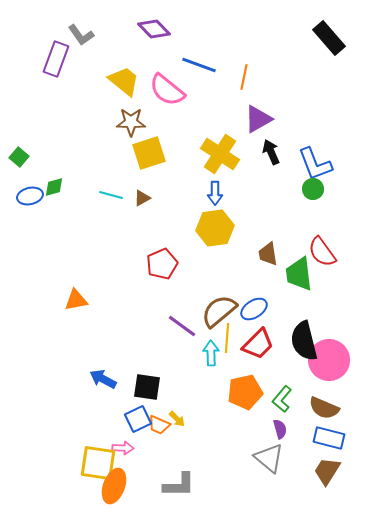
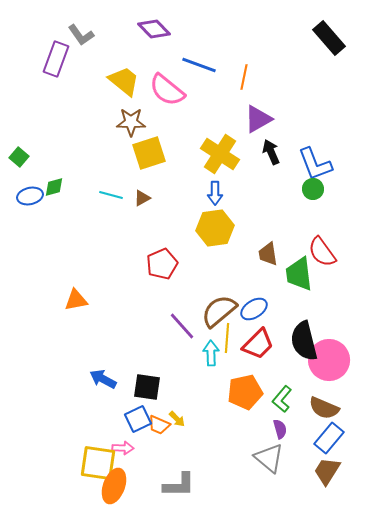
purple line at (182, 326): rotated 12 degrees clockwise
blue rectangle at (329, 438): rotated 64 degrees counterclockwise
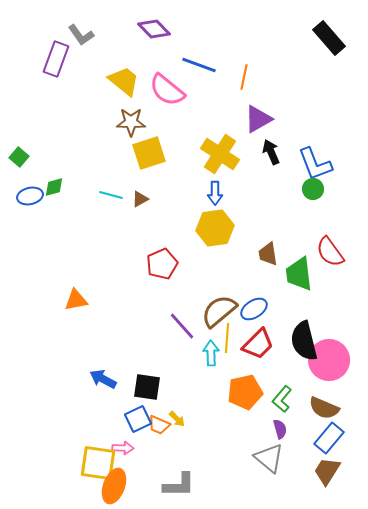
brown triangle at (142, 198): moved 2 px left, 1 px down
red semicircle at (322, 252): moved 8 px right
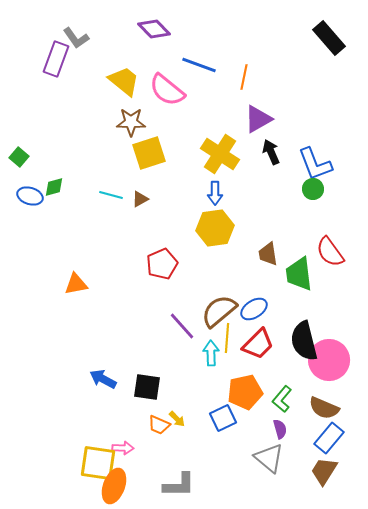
gray L-shape at (81, 35): moved 5 px left, 3 px down
blue ellipse at (30, 196): rotated 30 degrees clockwise
orange triangle at (76, 300): moved 16 px up
blue square at (138, 419): moved 85 px right, 1 px up
brown trapezoid at (327, 471): moved 3 px left
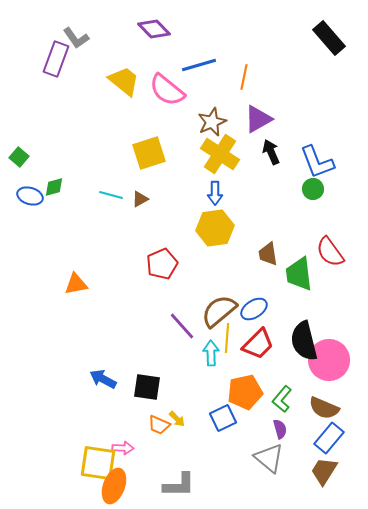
blue line at (199, 65): rotated 36 degrees counterclockwise
brown star at (131, 122): moved 81 px right; rotated 24 degrees counterclockwise
blue L-shape at (315, 164): moved 2 px right, 2 px up
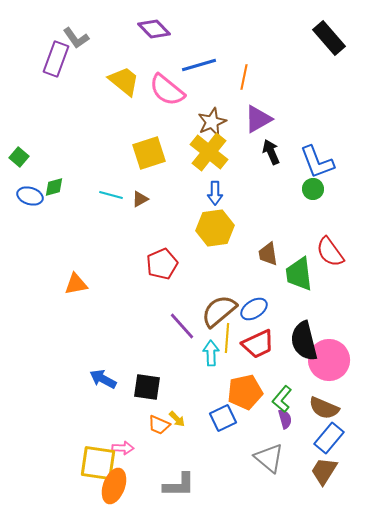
yellow cross at (220, 154): moved 11 px left, 2 px up; rotated 6 degrees clockwise
red trapezoid at (258, 344): rotated 20 degrees clockwise
purple semicircle at (280, 429): moved 5 px right, 10 px up
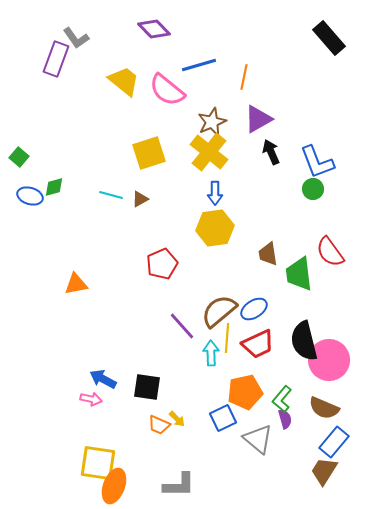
blue rectangle at (329, 438): moved 5 px right, 4 px down
pink arrow at (123, 448): moved 32 px left, 49 px up; rotated 10 degrees clockwise
gray triangle at (269, 458): moved 11 px left, 19 px up
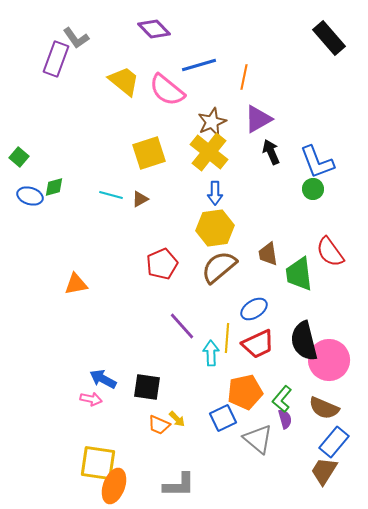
brown semicircle at (219, 311): moved 44 px up
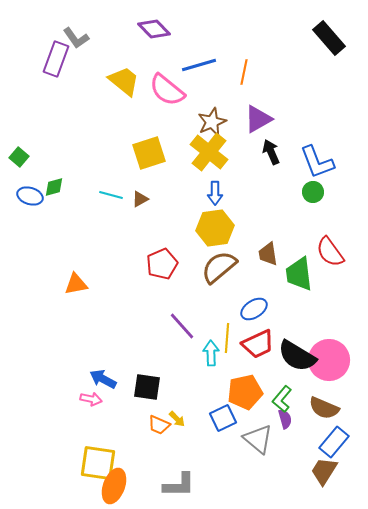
orange line at (244, 77): moved 5 px up
green circle at (313, 189): moved 3 px down
black semicircle at (304, 341): moved 7 px left, 15 px down; rotated 45 degrees counterclockwise
